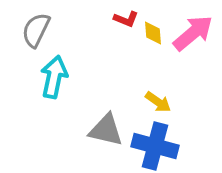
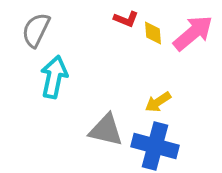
yellow arrow: rotated 112 degrees clockwise
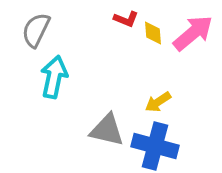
gray triangle: moved 1 px right
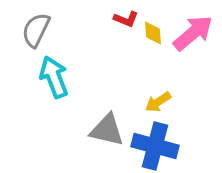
cyan arrow: rotated 33 degrees counterclockwise
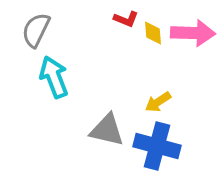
pink arrow: rotated 42 degrees clockwise
blue cross: moved 2 px right
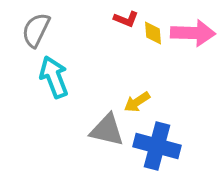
yellow arrow: moved 21 px left
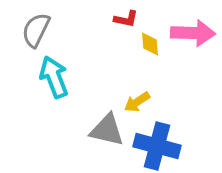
red L-shape: rotated 10 degrees counterclockwise
yellow diamond: moved 3 px left, 11 px down
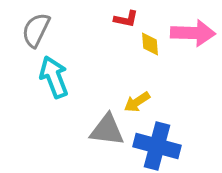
gray triangle: rotated 6 degrees counterclockwise
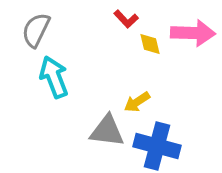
red L-shape: rotated 35 degrees clockwise
yellow diamond: rotated 10 degrees counterclockwise
gray triangle: moved 1 px down
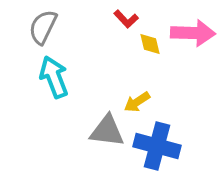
gray semicircle: moved 7 px right, 3 px up
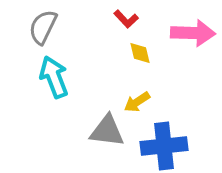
yellow diamond: moved 10 px left, 9 px down
blue cross: moved 7 px right; rotated 21 degrees counterclockwise
